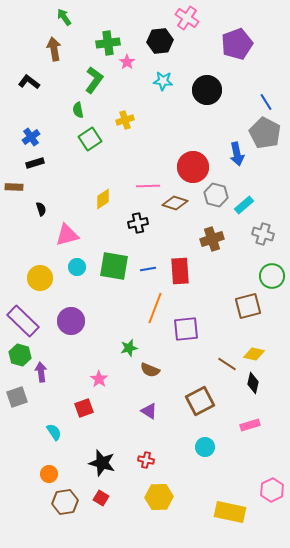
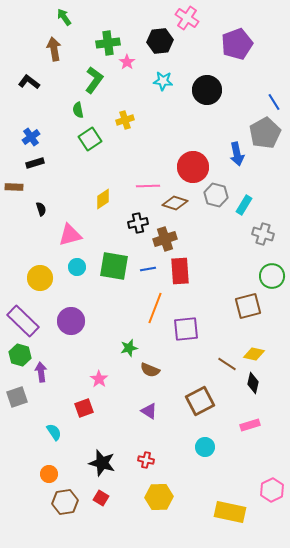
blue line at (266, 102): moved 8 px right
gray pentagon at (265, 133): rotated 16 degrees clockwise
cyan rectangle at (244, 205): rotated 18 degrees counterclockwise
pink triangle at (67, 235): moved 3 px right
brown cross at (212, 239): moved 47 px left
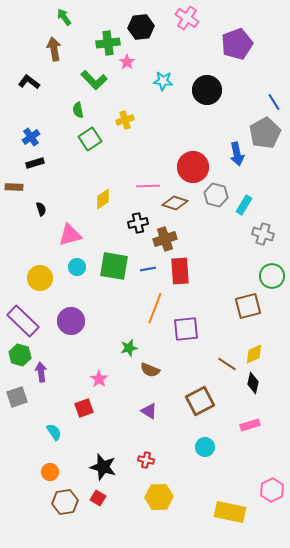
black hexagon at (160, 41): moved 19 px left, 14 px up
green L-shape at (94, 80): rotated 100 degrees clockwise
yellow diamond at (254, 354): rotated 35 degrees counterclockwise
black star at (102, 463): moved 1 px right, 4 px down
orange circle at (49, 474): moved 1 px right, 2 px up
red square at (101, 498): moved 3 px left
